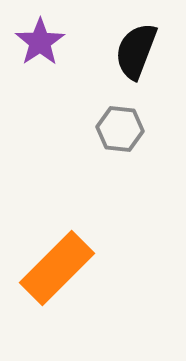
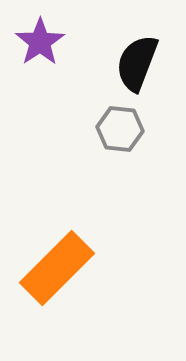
black semicircle: moved 1 px right, 12 px down
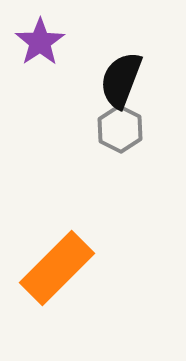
black semicircle: moved 16 px left, 17 px down
gray hexagon: rotated 21 degrees clockwise
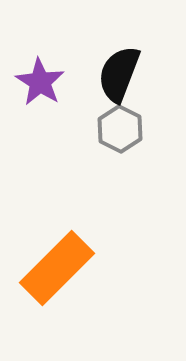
purple star: moved 40 px down; rotated 6 degrees counterclockwise
black semicircle: moved 2 px left, 6 px up
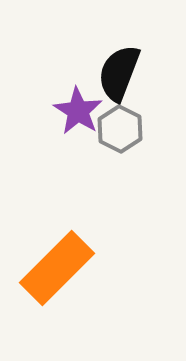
black semicircle: moved 1 px up
purple star: moved 38 px right, 29 px down
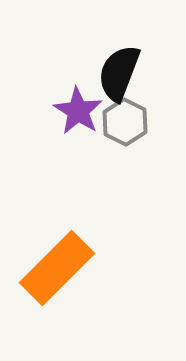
gray hexagon: moved 5 px right, 7 px up
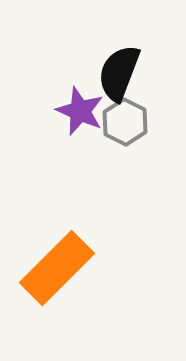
purple star: moved 2 px right; rotated 9 degrees counterclockwise
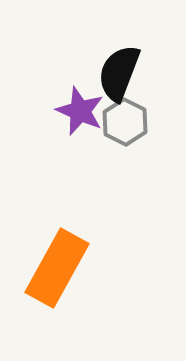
orange rectangle: rotated 16 degrees counterclockwise
